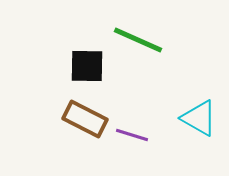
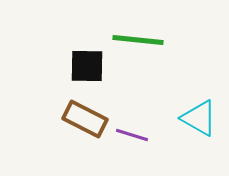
green line: rotated 18 degrees counterclockwise
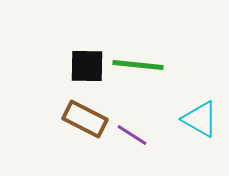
green line: moved 25 px down
cyan triangle: moved 1 px right, 1 px down
purple line: rotated 16 degrees clockwise
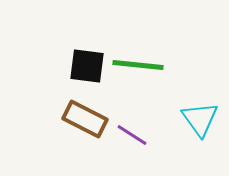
black square: rotated 6 degrees clockwise
cyan triangle: rotated 24 degrees clockwise
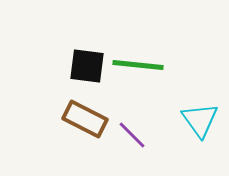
cyan triangle: moved 1 px down
purple line: rotated 12 degrees clockwise
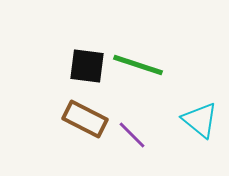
green line: rotated 12 degrees clockwise
cyan triangle: rotated 15 degrees counterclockwise
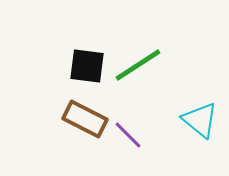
green line: rotated 51 degrees counterclockwise
purple line: moved 4 px left
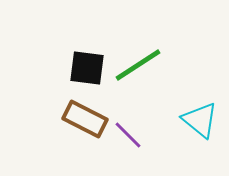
black square: moved 2 px down
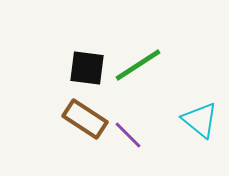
brown rectangle: rotated 6 degrees clockwise
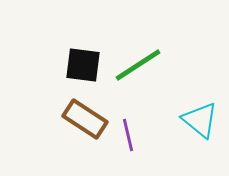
black square: moved 4 px left, 3 px up
purple line: rotated 32 degrees clockwise
